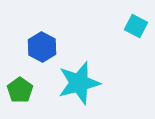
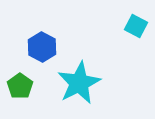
cyan star: rotated 12 degrees counterclockwise
green pentagon: moved 4 px up
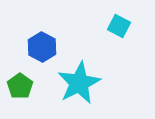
cyan square: moved 17 px left
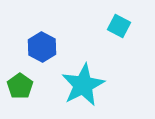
cyan star: moved 4 px right, 2 px down
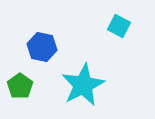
blue hexagon: rotated 16 degrees counterclockwise
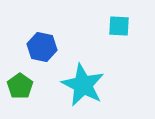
cyan square: rotated 25 degrees counterclockwise
cyan star: rotated 18 degrees counterclockwise
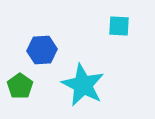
blue hexagon: moved 3 px down; rotated 16 degrees counterclockwise
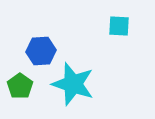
blue hexagon: moved 1 px left, 1 px down
cyan star: moved 10 px left, 1 px up; rotated 9 degrees counterclockwise
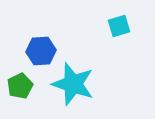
cyan square: rotated 20 degrees counterclockwise
green pentagon: rotated 10 degrees clockwise
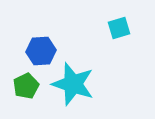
cyan square: moved 2 px down
green pentagon: moved 6 px right
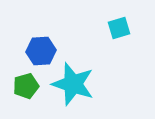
green pentagon: rotated 10 degrees clockwise
